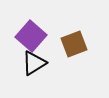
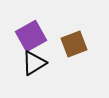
purple square: rotated 20 degrees clockwise
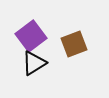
purple square: rotated 8 degrees counterclockwise
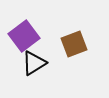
purple square: moved 7 px left
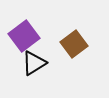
brown square: rotated 16 degrees counterclockwise
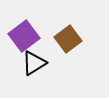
brown square: moved 6 px left, 5 px up
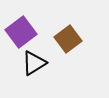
purple square: moved 3 px left, 4 px up
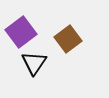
black triangle: rotated 24 degrees counterclockwise
